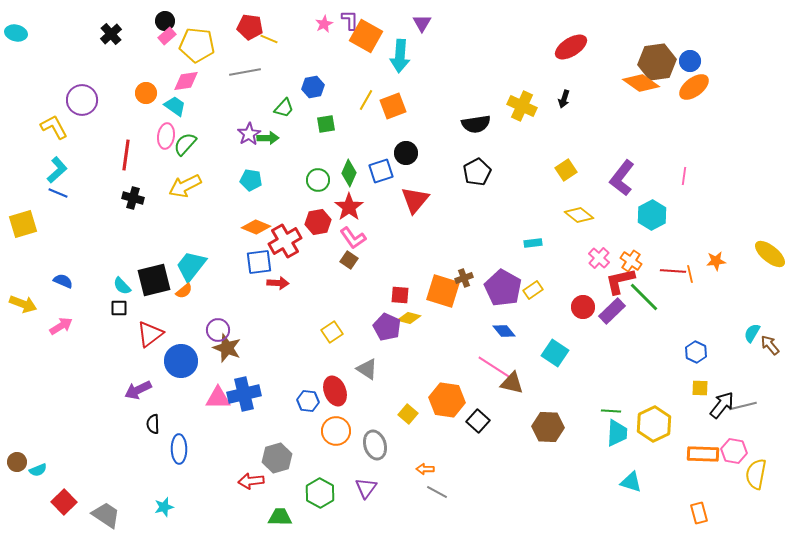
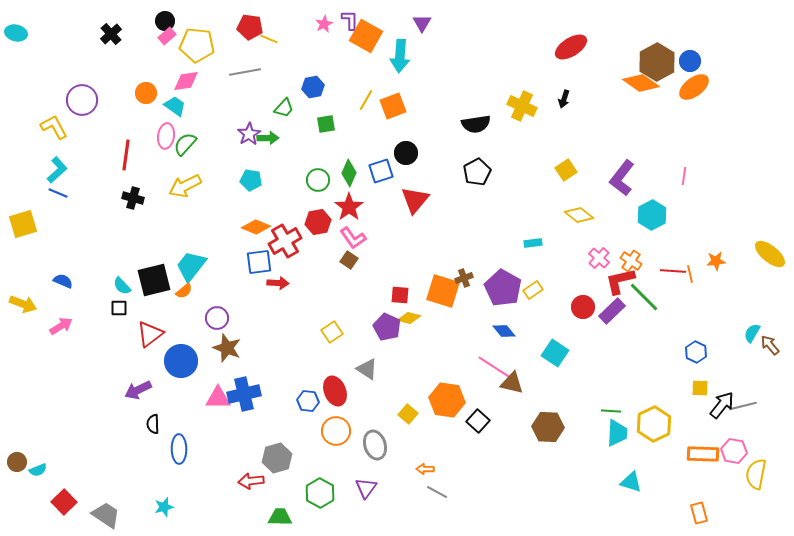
brown hexagon at (657, 62): rotated 21 degrees counterclockwise
purple circle at (218, 330): moved 1 px left, 12 px up
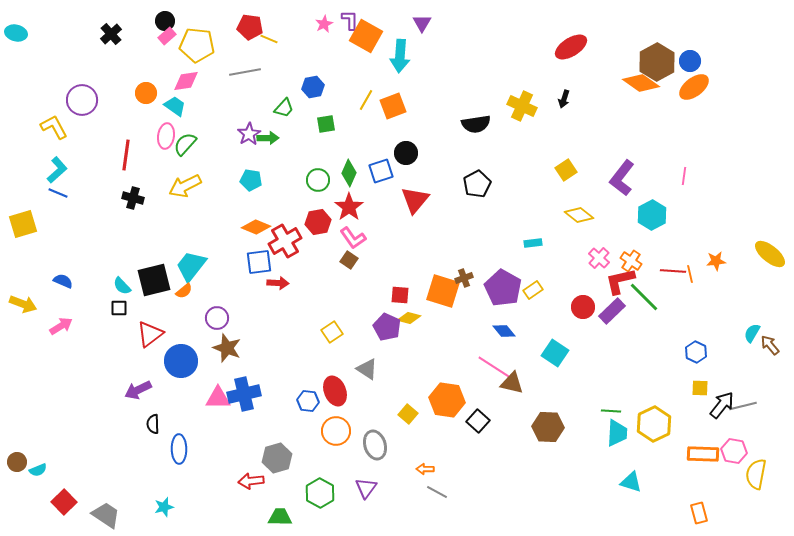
black pentagon at (477, 172): moved 12 px down
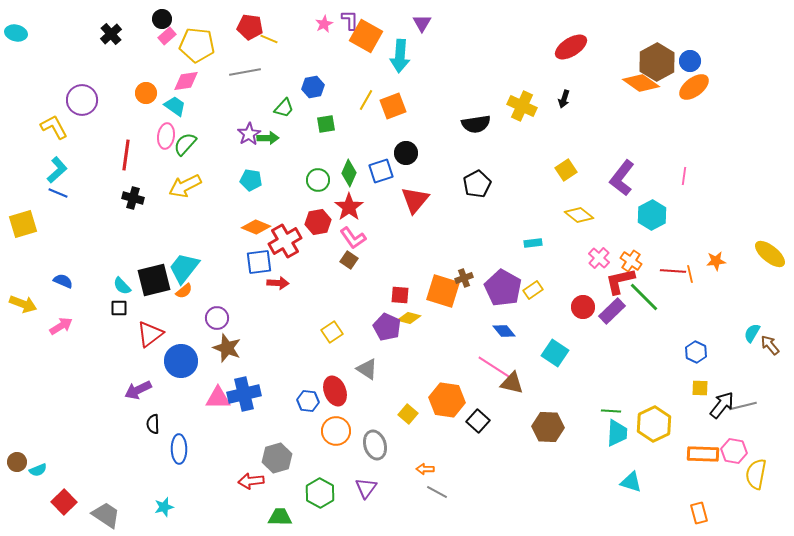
black circle at (165, 21): moved 3 px left, 2 px up
cyan trapezoid at (191, 266): moved 7 px left, 2 px down
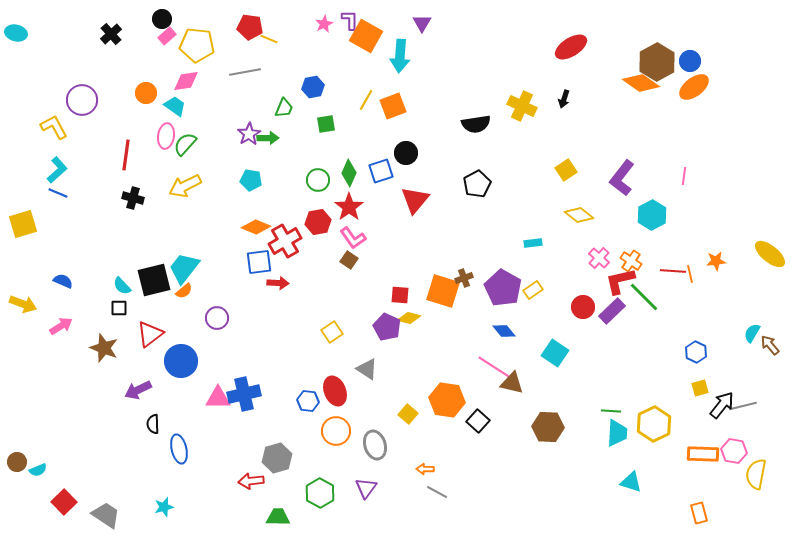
green trapezoid at (284, 108): rotated 20 degrees counterclockwise
brown star at (227, 348): moved 123 px left
yellow square at (700, 388): rotated 18 degrees counterclockwise
blue ellipse at (179, 449): rotated 12 degrees counterclockwise
green trapezoid at (280, 517): moved 2 px left
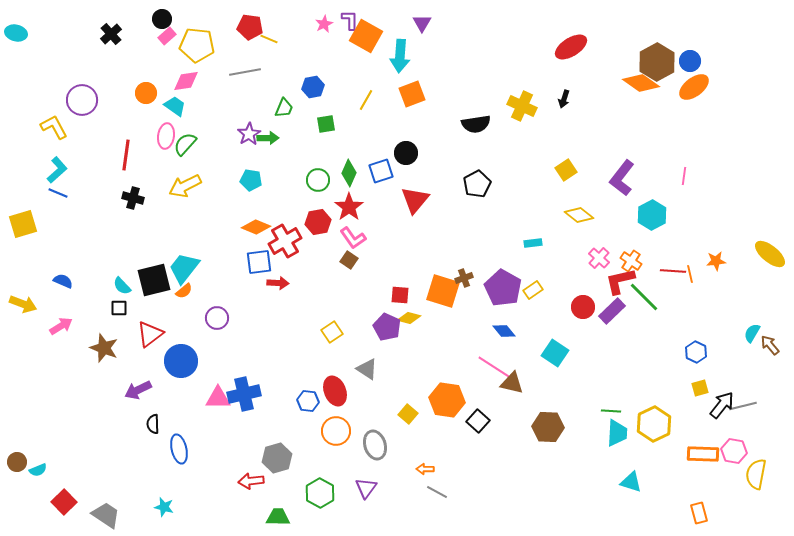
orange square at (393, 106): moved 19 px right, 12 px up
cyan star at (164, 507): rotated 30 degrees clockwise
